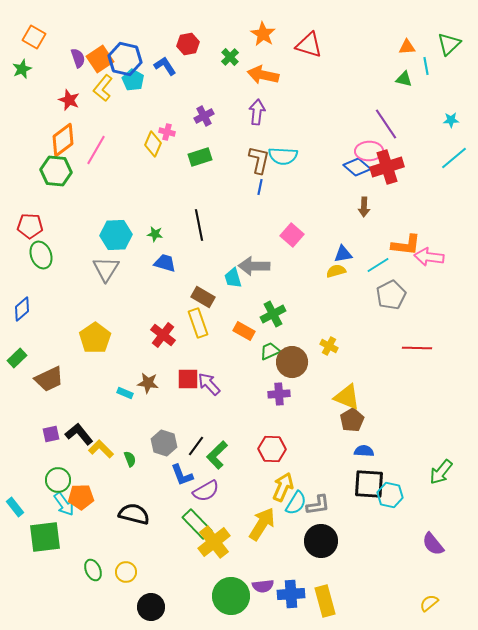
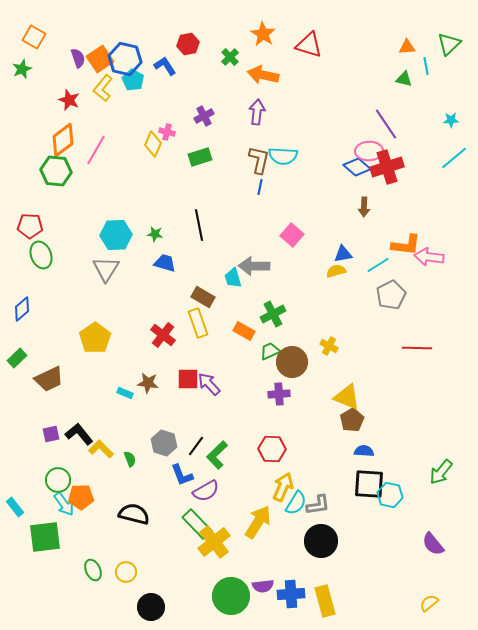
yellow arrow at (262, 524): moved 4 px left, 2 px up
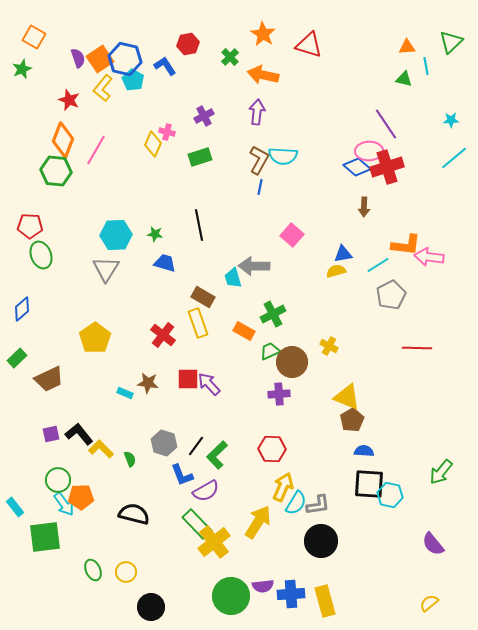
green triangle at (449, 44): moved 2 px right, 2 px up
orange diamond at (63, 140): rotated 32 degrees counterclockwise
brown L-shape at (259, 160): rotated 16 degrees clockwise
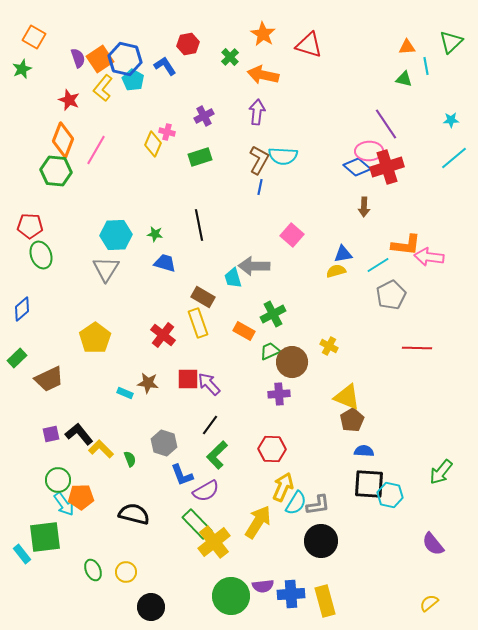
black line at (196, 446): moved 14 px right, 21 px up
cyan rectangle at (15, 507): moved 7 px right, 47 px down
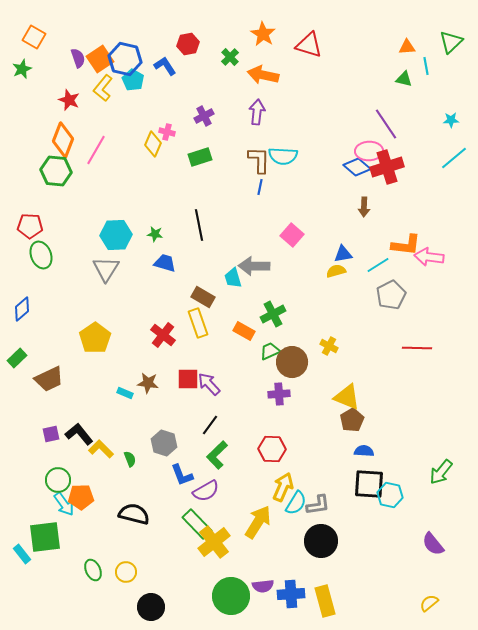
brown L-shape at (259, 160): rotated 28 degrees counterclockwise
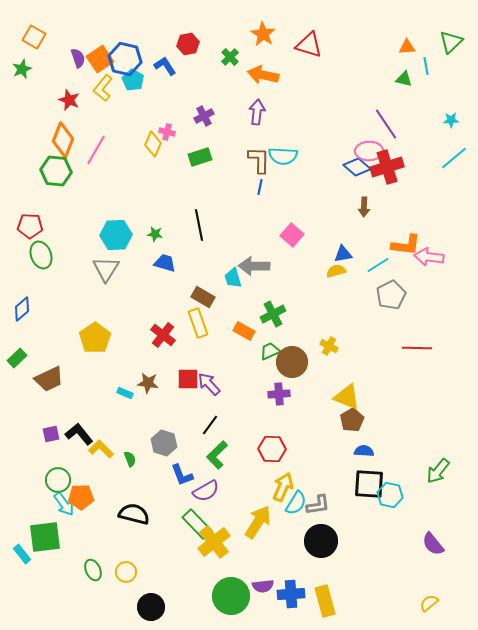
green arrow at (441, 472): moved 3 px left, 1 px up
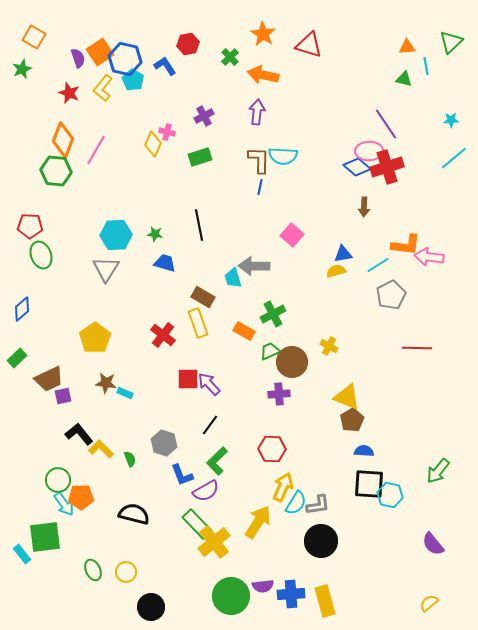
orange square at (100, 59): moved 7 px up
red star at (69, 100): moved 7 px up
brown star at (148, 383): moved 42 px left
purple square at (51, 434): moved 12 px right, 38 px up
green L-shape at (217, 455): moved 6 px down
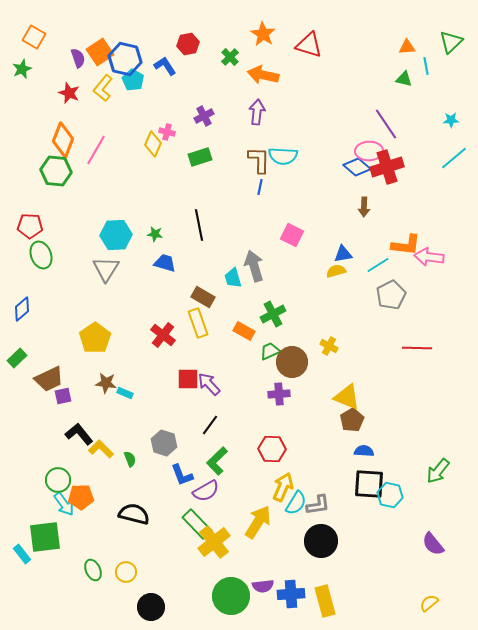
pink square at (292, 235): rotated 15 degrees counterclockwise
gray arrow at (254, 266): rotated 72 degrees clockwise
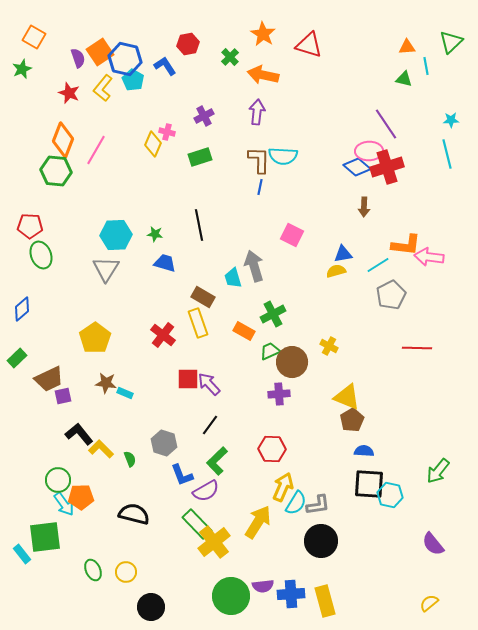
cyan line at (454, 158): moved 7 px left, 4 px up; rotated 64 degrees counterclockwise
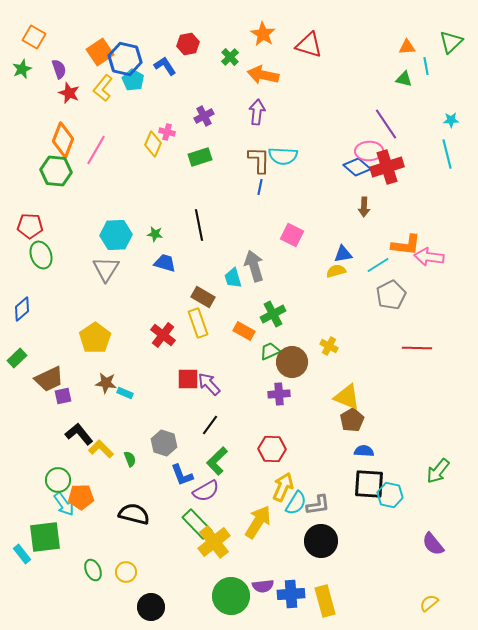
purple semicircle at (78, 58): moved 19 px left, 11 px down
